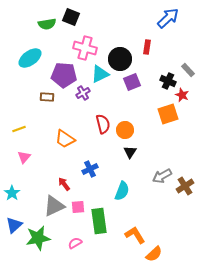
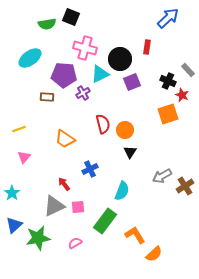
green rectangle: moved 6 px right; rotated 45 degrees clockwise
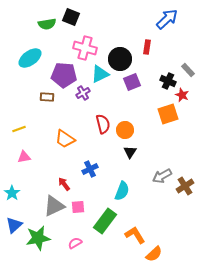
blue arrow: moved 1 px left, 1 px down
pink triangle: rotated 40 degrees clockwise
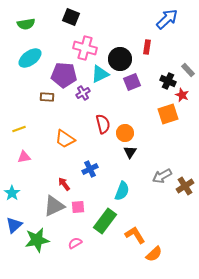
green semicircle: moved 21 px left
orange circle: moved 3 px down
green star: moved 1 px left, 2 px down
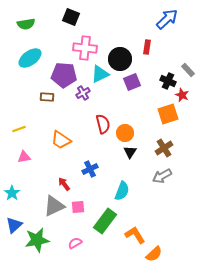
pink cross: rotated 10 degrees counterclockwise
orange trapezoid: moved 4 px left, 1 px down
brown cross: moved 21 px left, 38 px up
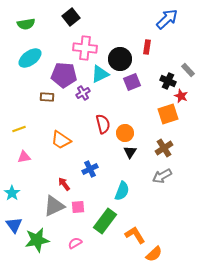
black square: rotated 30 degrees clockwise
red star: moved 1 px left, 1 px down
blue triangle: rotated 24 degrees counterclockwise
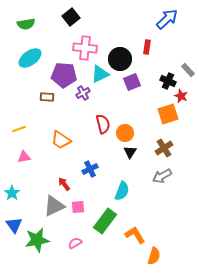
orange semicircle: moved 2 px down; rotated 30 degrees counterclockwise
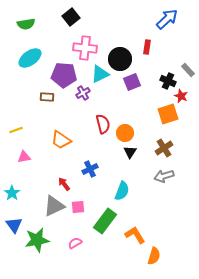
yellow line: moved 3 px left, 1 px down
gray arrow: moved 2 px right; rotated 12 degrees clockwise
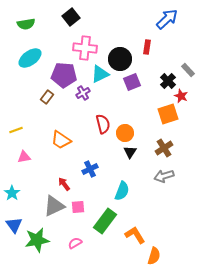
black cross: rotated 21 degrees clockwise
brown rectangle: rotated 56 degrees counterclockwise
